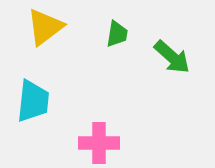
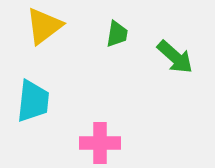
yellow triangle: moved 1 px left, 1 px up
green arrow: moved 3 px right
pink cross: moved 1 px right
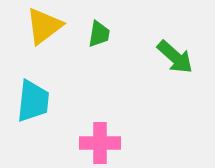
green trapezoid: moved 18 px left
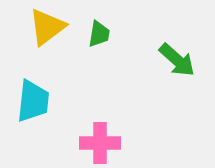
yellow triangle: moved 3 px right, 1 px down
green arrow: moved 2 px right, 3 px down
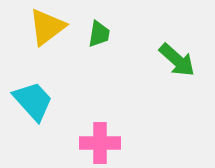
cyan trapezoid: rotated 48 degrees counterclockwise
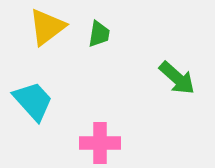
green arrow: moved 18 px down
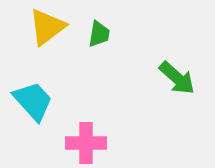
pink cross: moved 14 px left
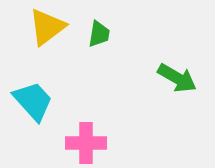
green arrow: rotated 12 degrees counterclockwise
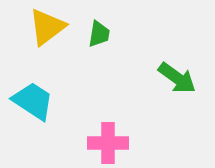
green arrow: rotated 6 degrees clockwise
cyan trapezoid: rotated 15 degrees counterclockwise
pink cross: moved 22 px right
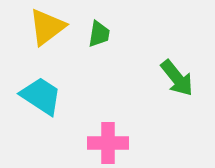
green arrow: rotated 15 degrees clockwise
cyan trapezoid: moved 8 px right, 5 px up
